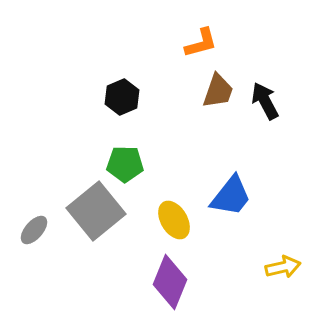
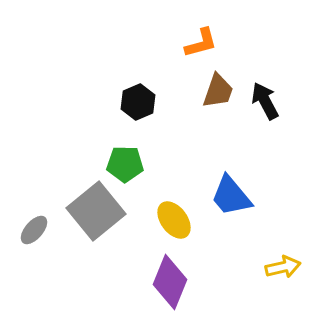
black hexagon: moved 16 px right, 5 px down
blue trapezoid: rotated 102 degrees clockwise
yellow ellipse: rotated 6 degrees counterclockwise
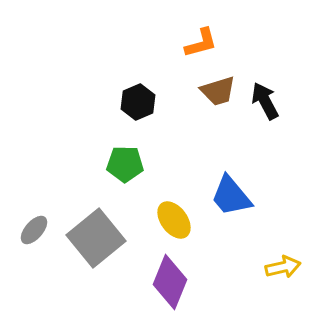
brown trapezoid: rotated 54 degrees clockwise
gray square: moved 27 px down
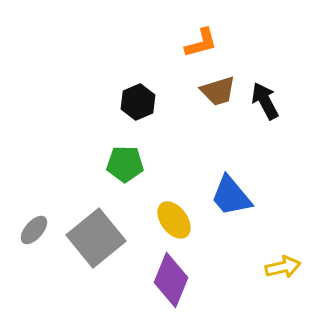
purple diamond: moved 1 px right, 2 px up
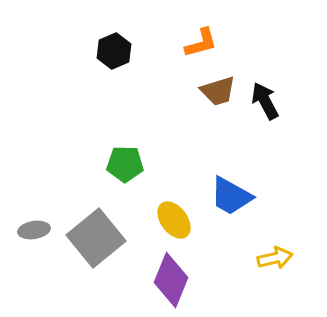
black hexagon: moved 24 px left, 51 px up
blue trapezoid: rotated 21 degrees counterclockwise
gray ellipse: rotated 40 degrees clockwise
yellow arrow: moved 8 px left, 9 px up
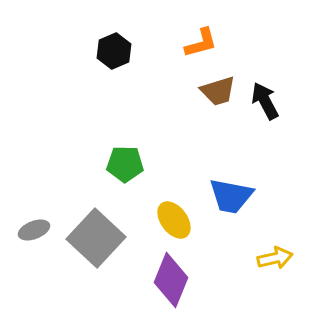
blue trapezoid: rotated 18 degrees counterclockwise
gray ellipse: rotated 12 degrees counterclockwise
gray square: rotated 8 degrees counterclockwise
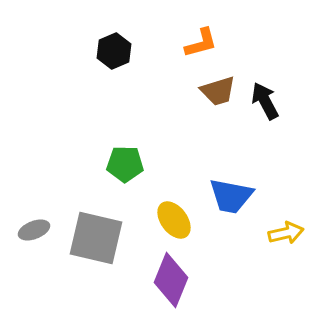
gray square: rotated 30 degrees counterclockwise
yellow arrow: moved 11 px right, 25 px up
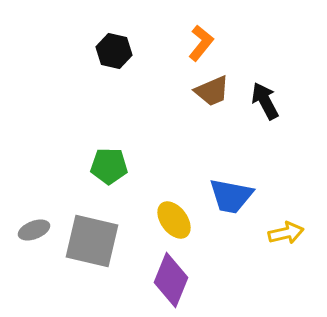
orange L-shape: rotated 36 degrees counterclockwise
black hexagon: rotated 24 degrees counterclockwise
brown trapezoid: moved 6 px left; rotated 6 degrees counterclockwise
green pentagon: moved 16 px left, 2 px down
gray square: moved 4 px left, 3 px down
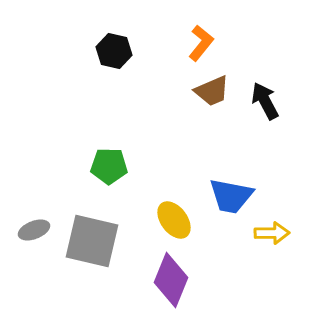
yellow arrow: moved 14 px left; rotated 12 degrees clockwise
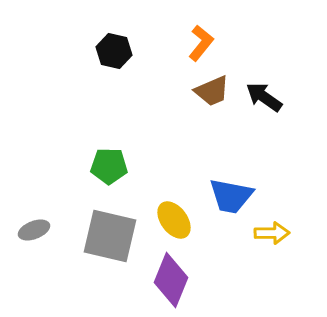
black arrow: moved 1 px left, 4 px up; rotated 27 degrees counterclockwise
gray square: moved 18 px right, 5 px up
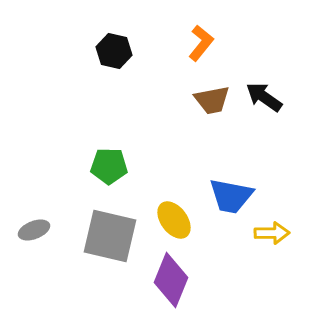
brown trapezoid: moved 9 px down; rotated 12 degrees clockwise
